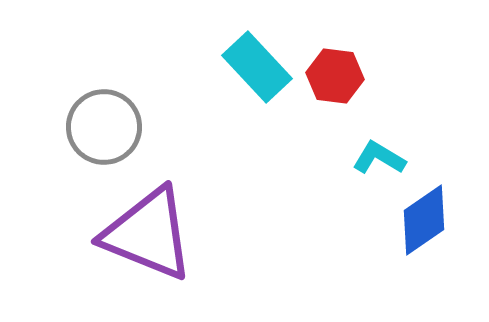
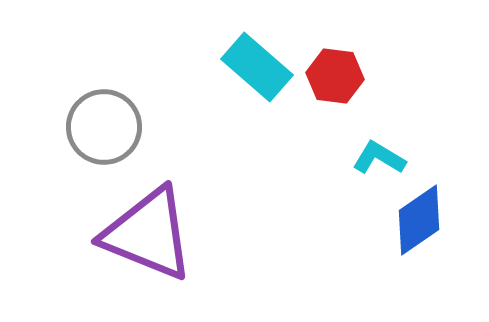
cyan rectangle: rotated 6 degrees counterclockwise
blue diamond: moved 5 px left
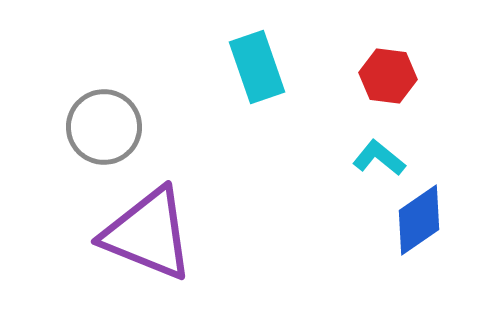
cyan rectangle: rotated 30 degrees clockwise
red hexagon: moved 53 px right
cyan L-shape: rotated 8 degrees clockwise
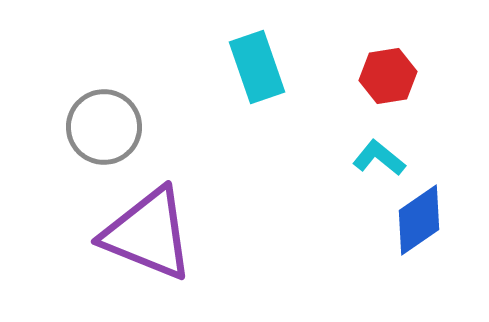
red hexagon: rotated 16 degrees counterclockwise
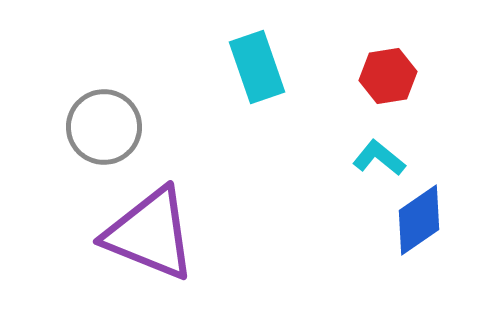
purple triangle: moved 2 px right
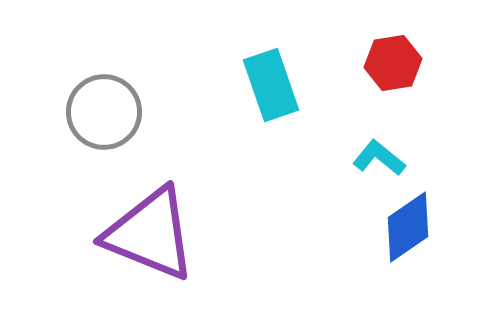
cyan rectangle: moved 14 px right, 18 px down
red hexagon: moved 5 px right, 13 px up
gray circle: moved 15 px up
blue diamond: moved 11 px left, 7 px down
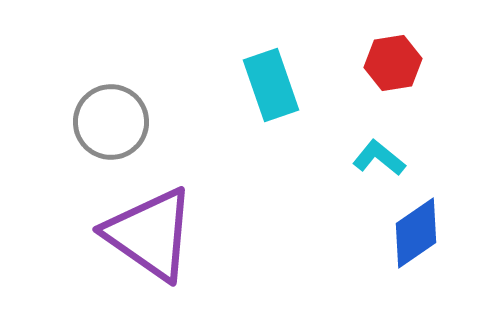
gray circle: moved 7 px right, 10 px down
blue diamond: moved 8 px right, 6 px down
purple triangle: rotated 13 degrees clockwise
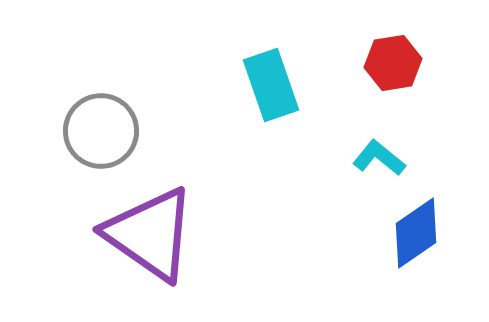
gray circle: moved 10 px left, 9 px down
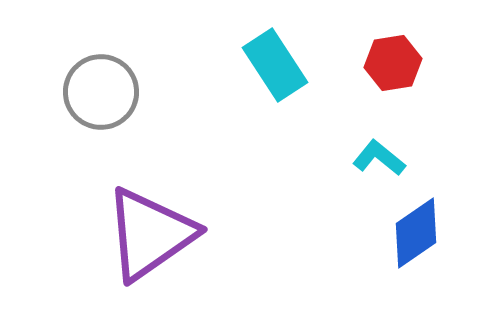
cyan rectangle: moved 4 px right, 20 px up; rotated 14 degrees counterclockwise
gray circle: moved 39 px up
purple triangle: rotated 50 degrees clockwise
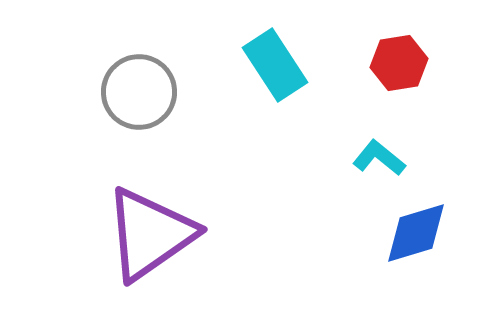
red hexagon: moved 6 px right
gray circle: moved 38 px right
blue diamond: rotated 18 degrees clockwise
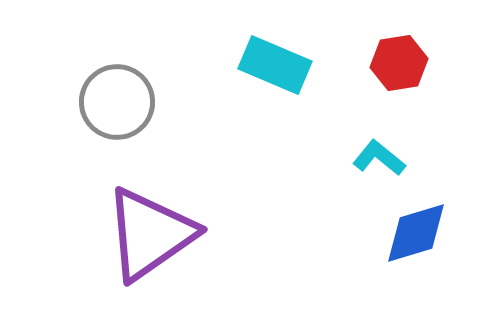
cyan rectangle: rotated 34 degrees counterclockwise
gray circle: moved 22 px left, 10 px down
